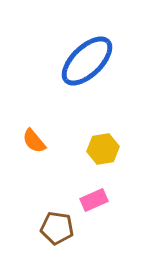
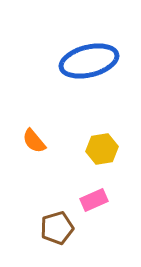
blue ellipse: moved 2 px right; rotated 30 degrees clockwise
yellow hexagon: moved 1 px left
brown pentagon: rotated 24 degrees counterclockwise
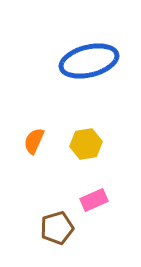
orange semicircle: rotated 64 degrees clockwise
yellow hexagon: moved 16 px left, 5 px up
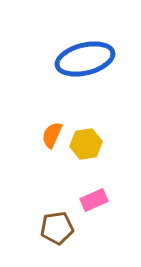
blue ellipse: moved 4 px left, 2 px up
orange semicircle: moved 18 px right, 6 px up
brown pentagon: rotated 8 degrees clockwise
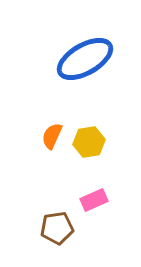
blue ellipse: rotated 16 degrees counterclockwise
orange semicircle: moved 1 px down
yellow hexagon: moved 3 px right, 2 px up
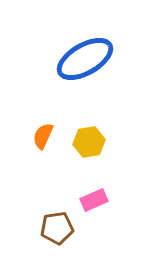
orange semicircle: moved 9 px left
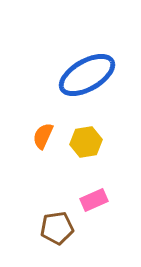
blue ellipse: moved 2 px right, 16 px down
yellow hexagon: moved 3 px left
